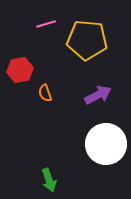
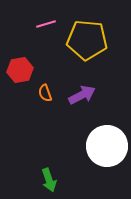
purple arrow: moved 16 px left
white circle: moved 1 px right, 2 px down
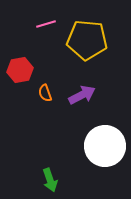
white circle: moved 2 px left
green arrow: moved 1 px right
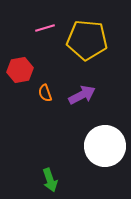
pink line: moved 1 px left, 4 px down
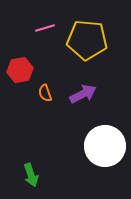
purple arrow: moved 1 px right, 1 px up
green arrow: moved 19 px left, 5 px up
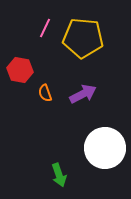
pink line: rotated 48 degrees counterclockwise
yellow pentagon: moved 4 px left, 2 px up
red hexagon: rotated 20 degrees clockwise
white circle: moved 2 px down
green arrow: moved 28 px right
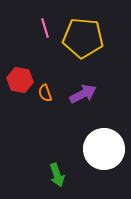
pink line: rotated 42 degrees counterclockwise
red hexagon: moved 10 px down
white circle: moved 1 px left, 1 px down
green arrow: moved 2 px left
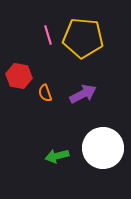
pink line: moved 3 px right, 7 px down
red hexagon: moved 1 px left, 4 px up
white circle: moved 1 px left, 1 px up
green arrow: moved 19 px up; rotated 95 degrees clockwise
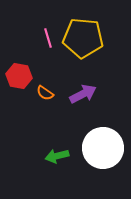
pink line: moved 3 px down
orange semicircle: rotated 36 degrees counterclockwise
